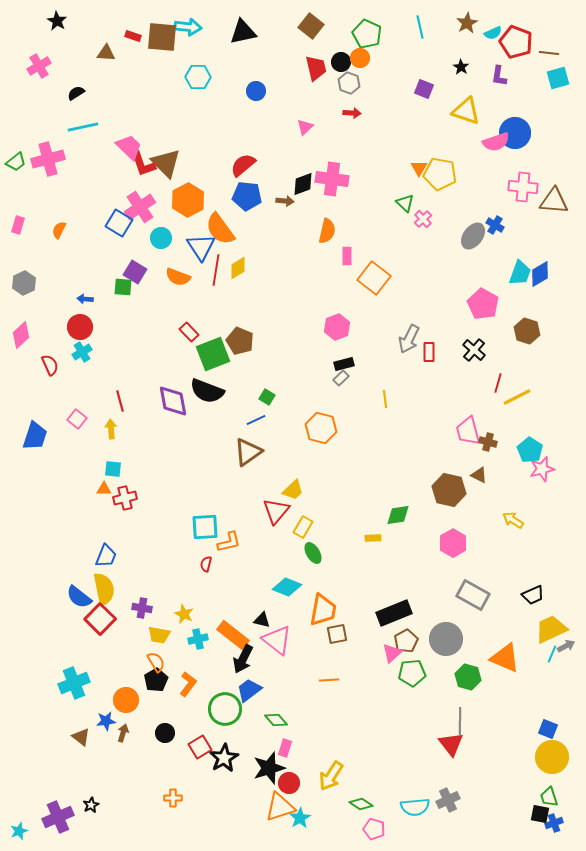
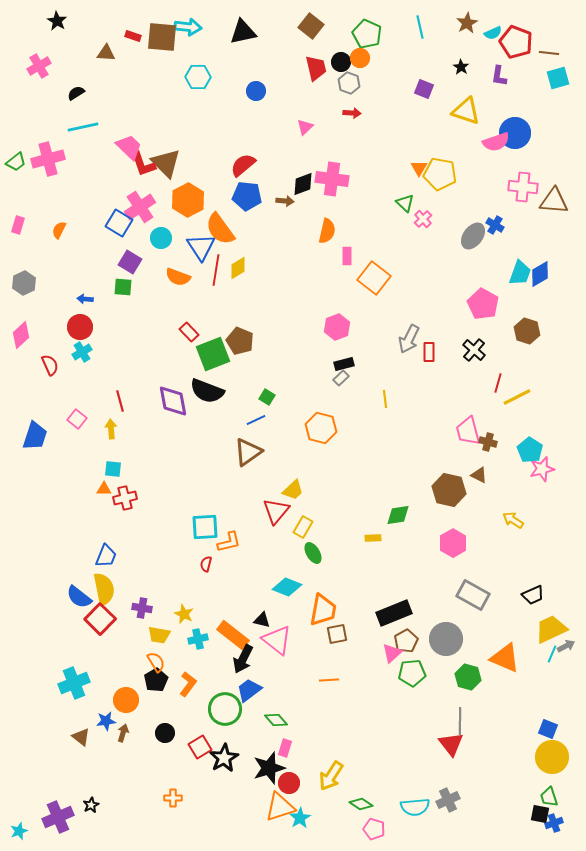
purple square at (135, 272): moved 5 px left, 10 px up
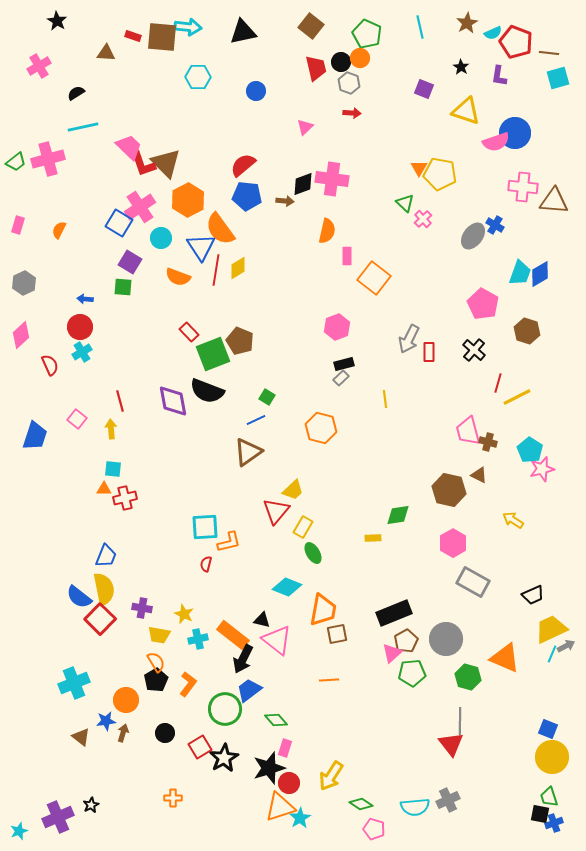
gray rectangle at (473, 595): moved 13 px up
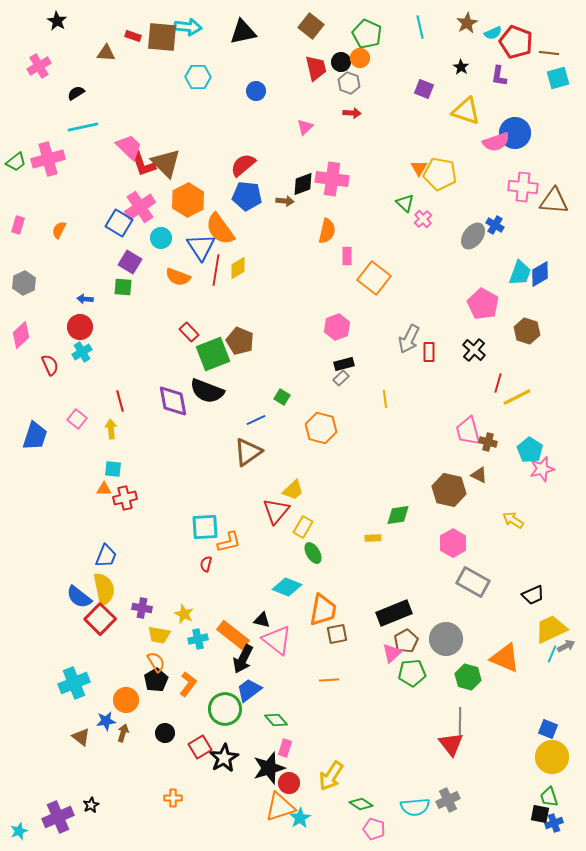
green square at (267, 397): moved 15 px right
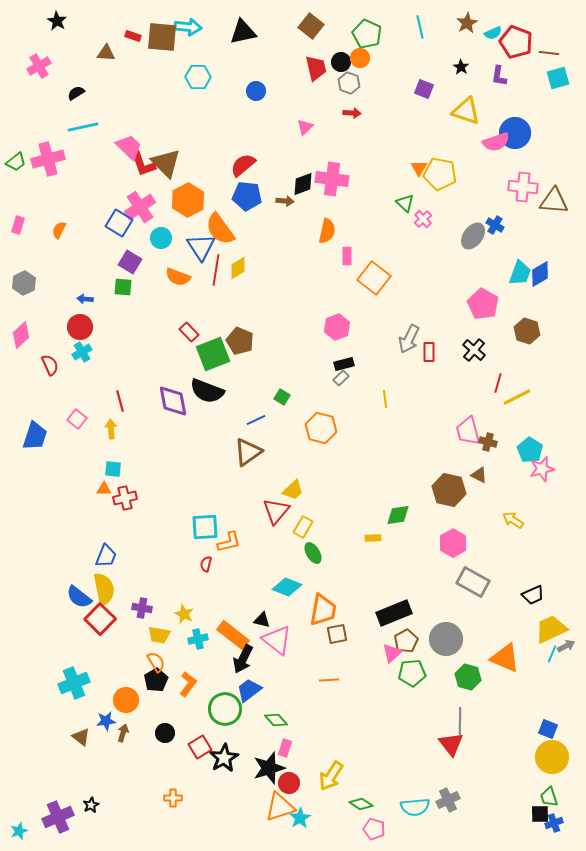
black square at (540, 814): rotated 12 degrees counterclockwise
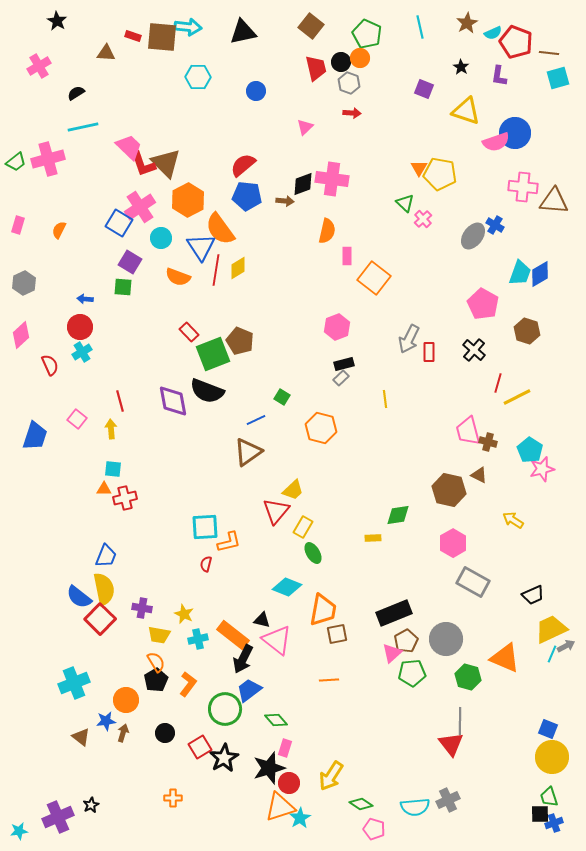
cyan star at (19, 831): rotated 12 degrees clockwise
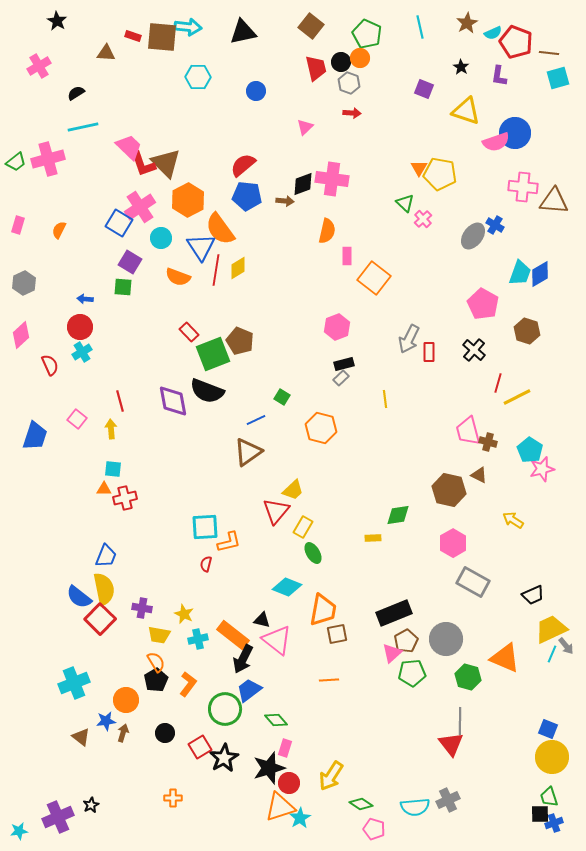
gray arrow at (566, 646): rotated 78 degrees clockwise
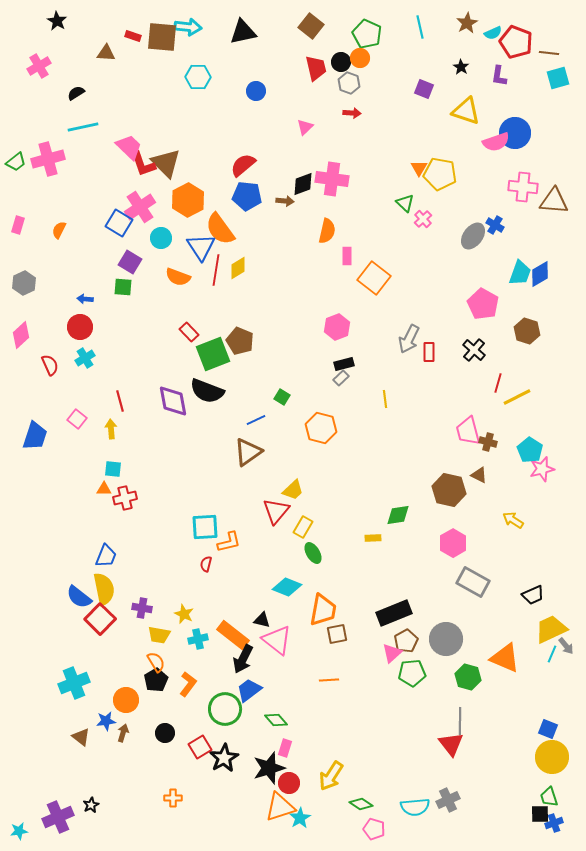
cyan cross at (82, 352): moved 3 px right, 6 px down
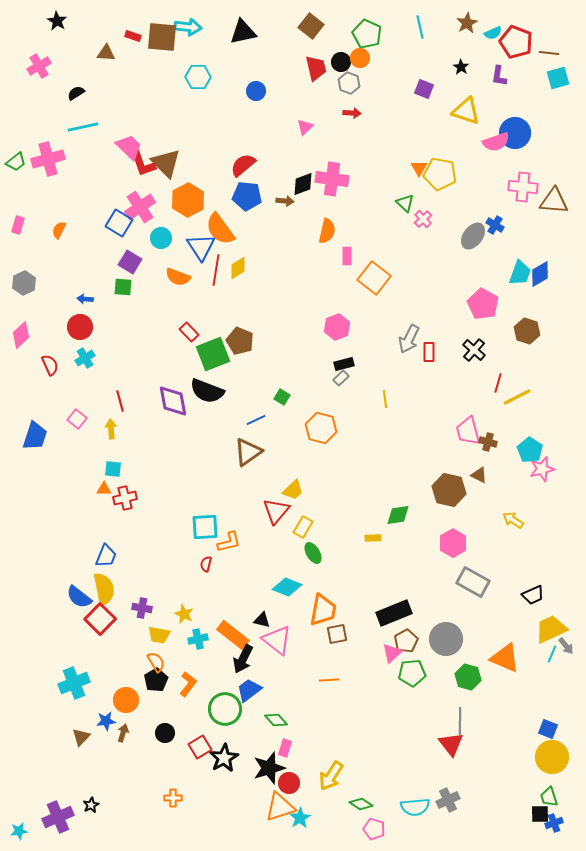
brown triangle at (81, 737): rotated 36 degrees clockwise
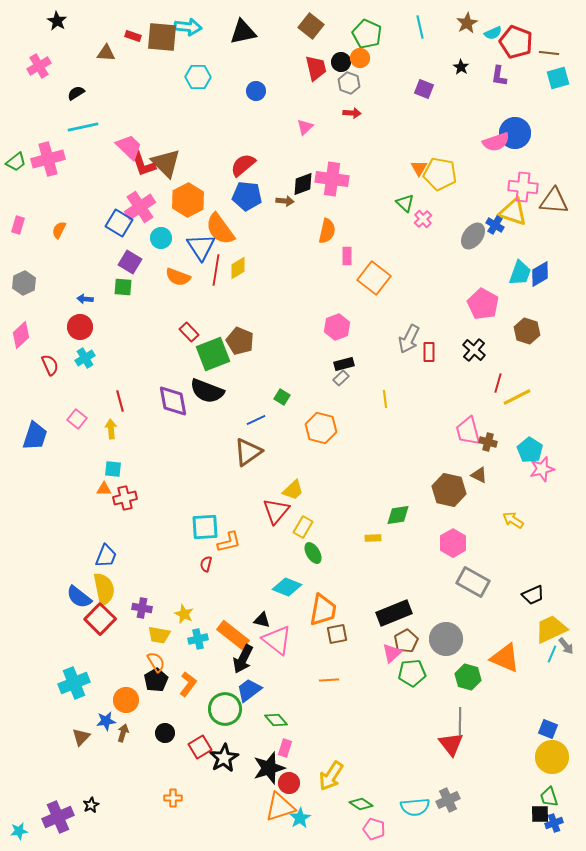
yellow triangle at (466, 111): moved 47 px right, 101 px down
